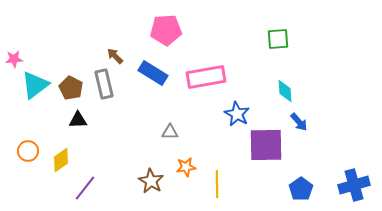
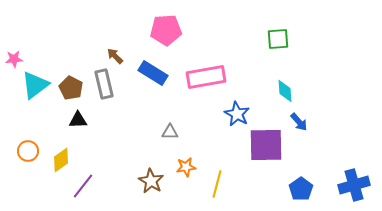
yellow line: rotated 16 degrees clockwise
purple line: moved 2 px left, 2 px up
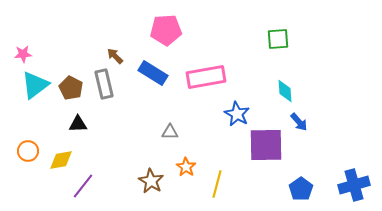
pink star: moved 9 px right, 5 px up
black triangle: moved 4 px down
yellow diamond: rotated 25 degrees clockwise
orange star: rotated 30 degrees counterclockwise
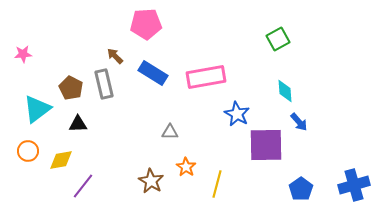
pink pentagon: moved 20 px left, 6 px up
green square: rotated 25 degrees counterclockwise
cyan triangle: moved 2 px right, 24 px down
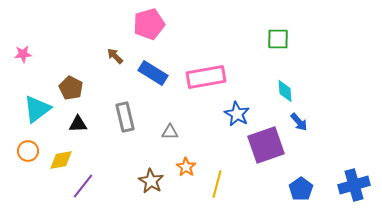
pink pentagon: moved 3 px right; rotated 12 degrees counterclockwise
green square: rotated 30 degrees clockwise
gray rectangle: moved 21 px right, 33 px down
purple square: rotated 18 degrees counterclockwise
